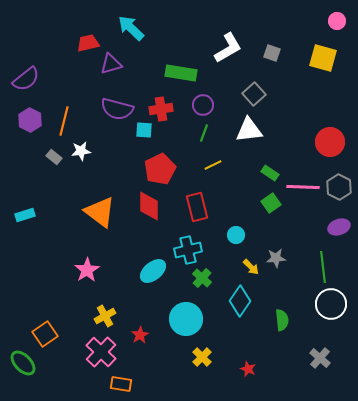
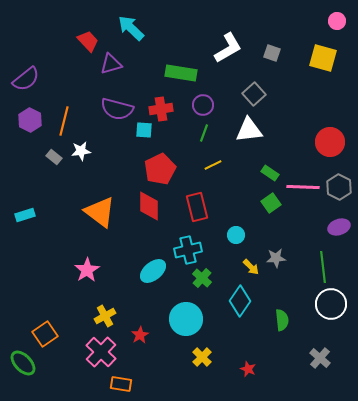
red trapezoid at (88, 43): moved 2 px up; rotated 60 degrees clockwise
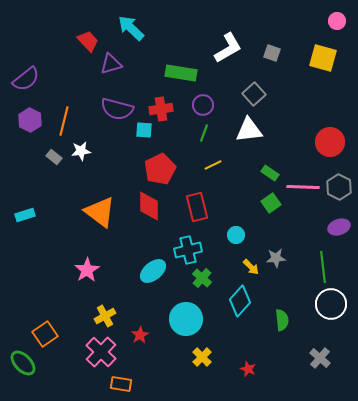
cyan diamond at (240, 301): rotated 8 degrees clockwise
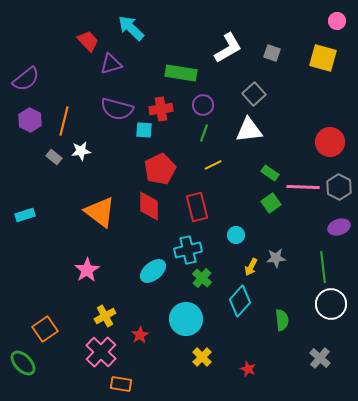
yellow arrow at (251, 267): rotated 72 degrees clockwise
orange square at (45, 334): moved 5 px up
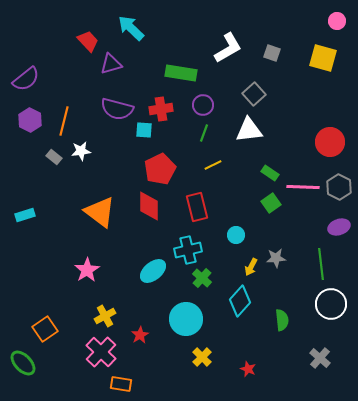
green line at (323, 267): moved 2 px left, 3 px up
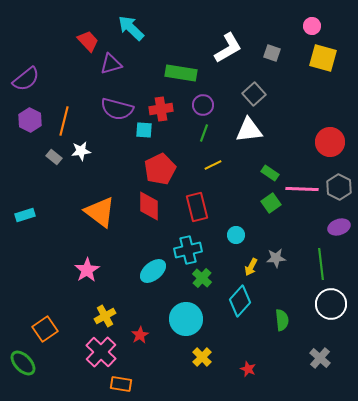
pink circle at (337, 21): moved 25 px left, 5 px down
pink line at (303, 187): moved 1 px left, 2 px down
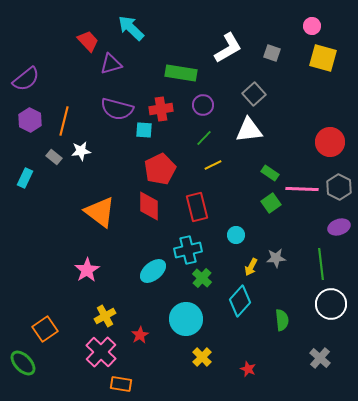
green line at (204, 133): moved 5 px down; rotated 24 degrees clockwise
cyan rectangle at (25, 215): moved 37 px up; rotated 48 degrees counterclockwise
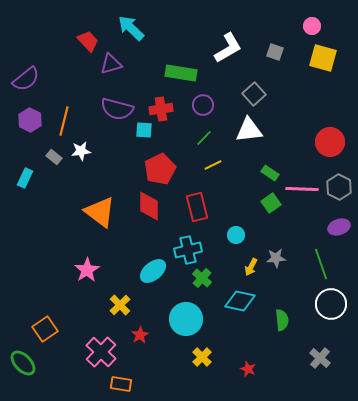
gray square at (272, 53): moved 3 px right, 1 px up
green line at (321, 264): rotated 12 degrees counterclockwise
cyan diamond at (240, 301): rotated 60 degrees clockwise
yellow cross at (105, 316): moved 15 px right, 11 px up; rotated 15 degrees counterclockwise
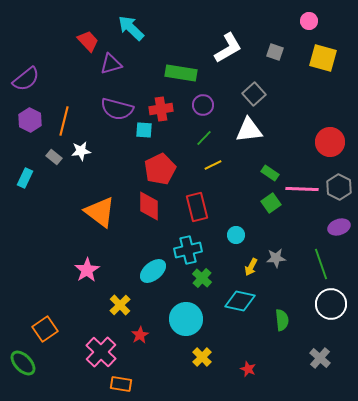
pink circle at (312, 26): moved 3 px left, 5 px up
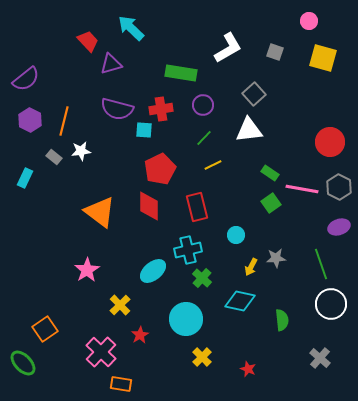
pink line at (302, 189): rotated 8 degrees clockwise
